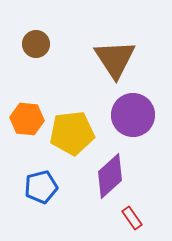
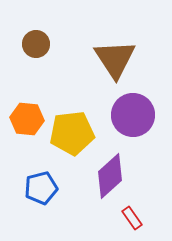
blue pentagon: moved 1 px down
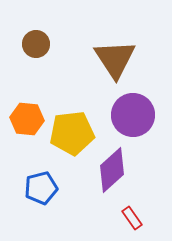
purple diamond: moved 2 px right, 6 px up
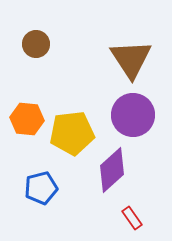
brown triangle: moved 16 px right
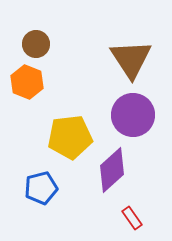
orange hexagon: moved 37 px up; rotated 16 degrees clockwise
yellow pentagon: moved 2 px left, 4 px down
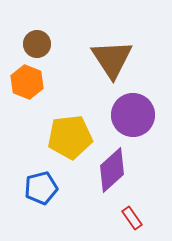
brown circle: moved 1 px right
brown triangle: moved 19 px left
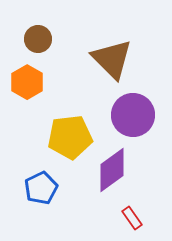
brown circle: moved 1 px right, 5 px up
brown triangle: rotated 12 degrees counterclockwise
orange hexagon: rotated 8 degrees clockwise
purple diamond: rotated 6 degrees clockwise
blue pentagon: rotated 12 degrees counterclockwise
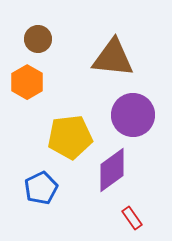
brown triangle: moved 1 px right, 1 px up; rotated 39 degrees counterclockwise
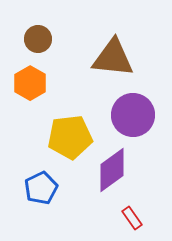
orange hexagon: moved 3 px right, 1 px down
